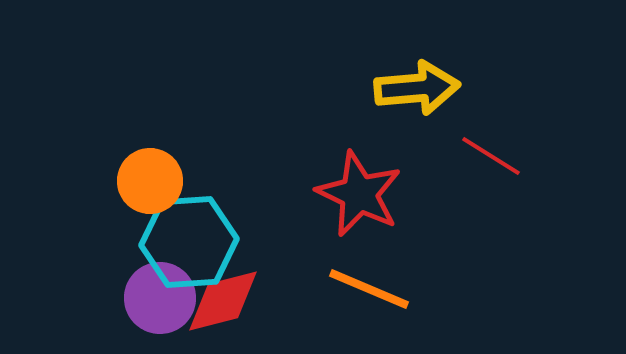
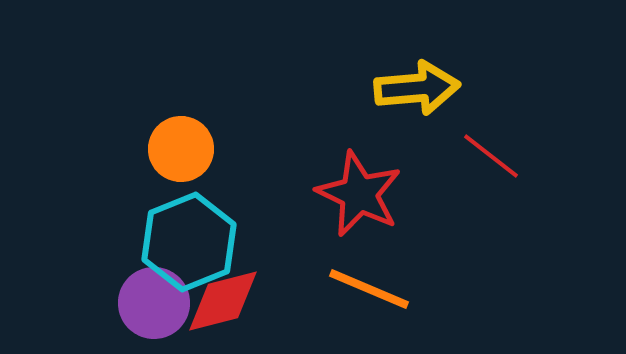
red line: rotated 6 degrees clockwise
orange circle: moved 31 px right, 32 px up
cyan hexagon: rotated 18 degrees counterclockwise
purple circle: moved 6 px left, 5 px down
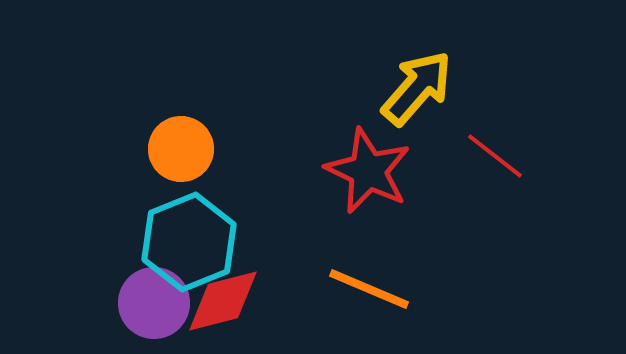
yellow arrow: rotated 44 degrees counterclockwise
red line: moved 4 px right
red star: moved 9 px right, 23 px up
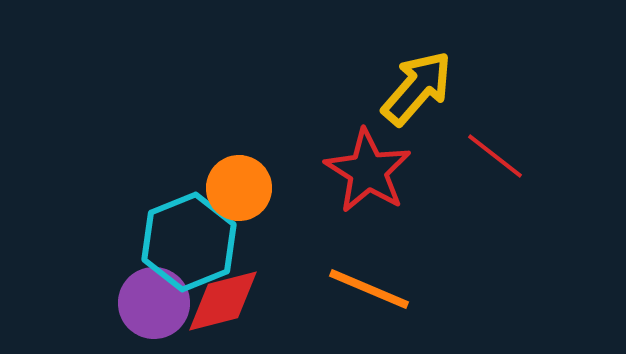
orange circle: moved 58 px right, 39 px down
red star: rotated 6 degrees clockwise
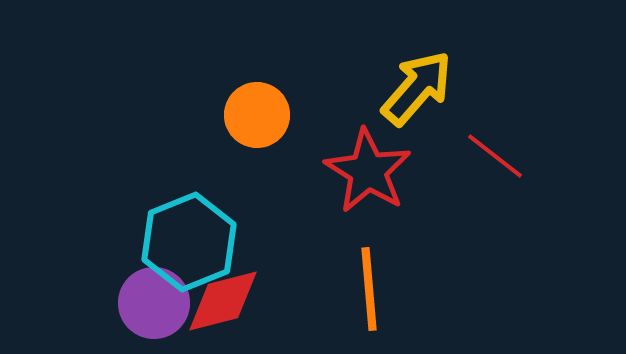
orange circle: moved 18 px right, 73 px up
orange line: rotated 62 degrees clockwise
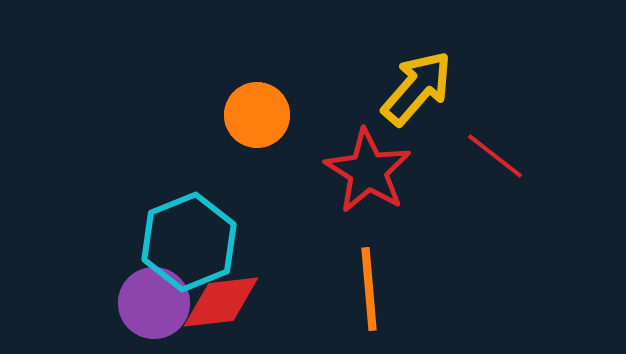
red diamond: moved 2 px left, 1 px down; rotated 8 degrees clockwise
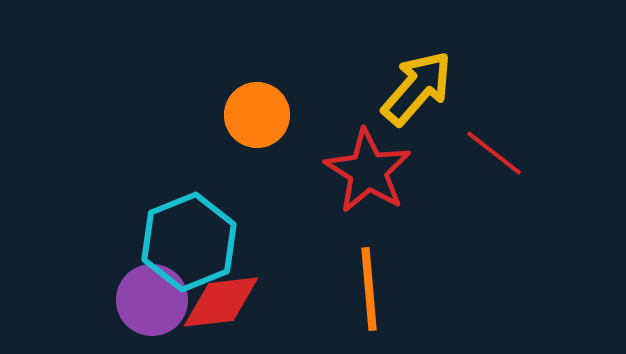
red line: moved 1 px left, 3 px up
purple circle: moved 2 px left, 3 px up
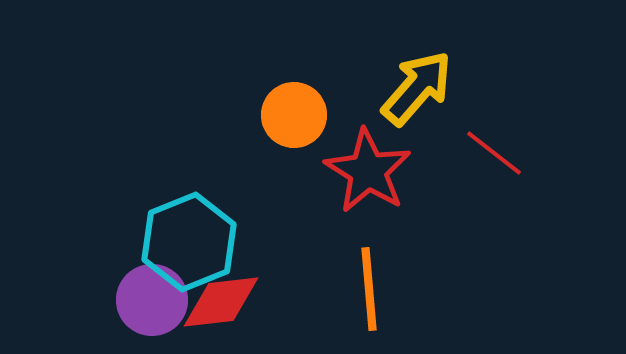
orange circle: moved 37 px right
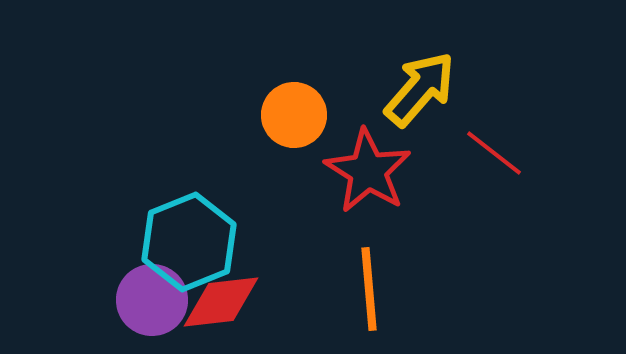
yellow arrow: moved 3 px right, 1 px down
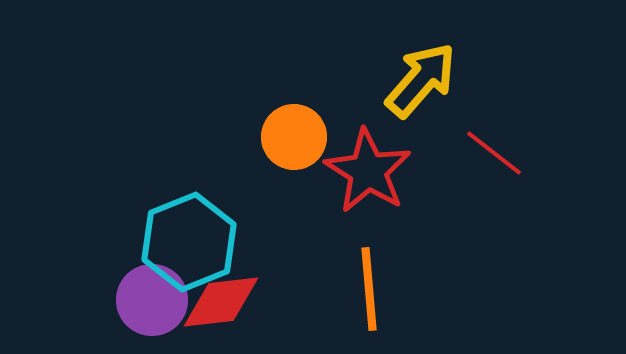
yellow arrow: moved 1 px right, 9 px up
orange circle: moved 22 px down
